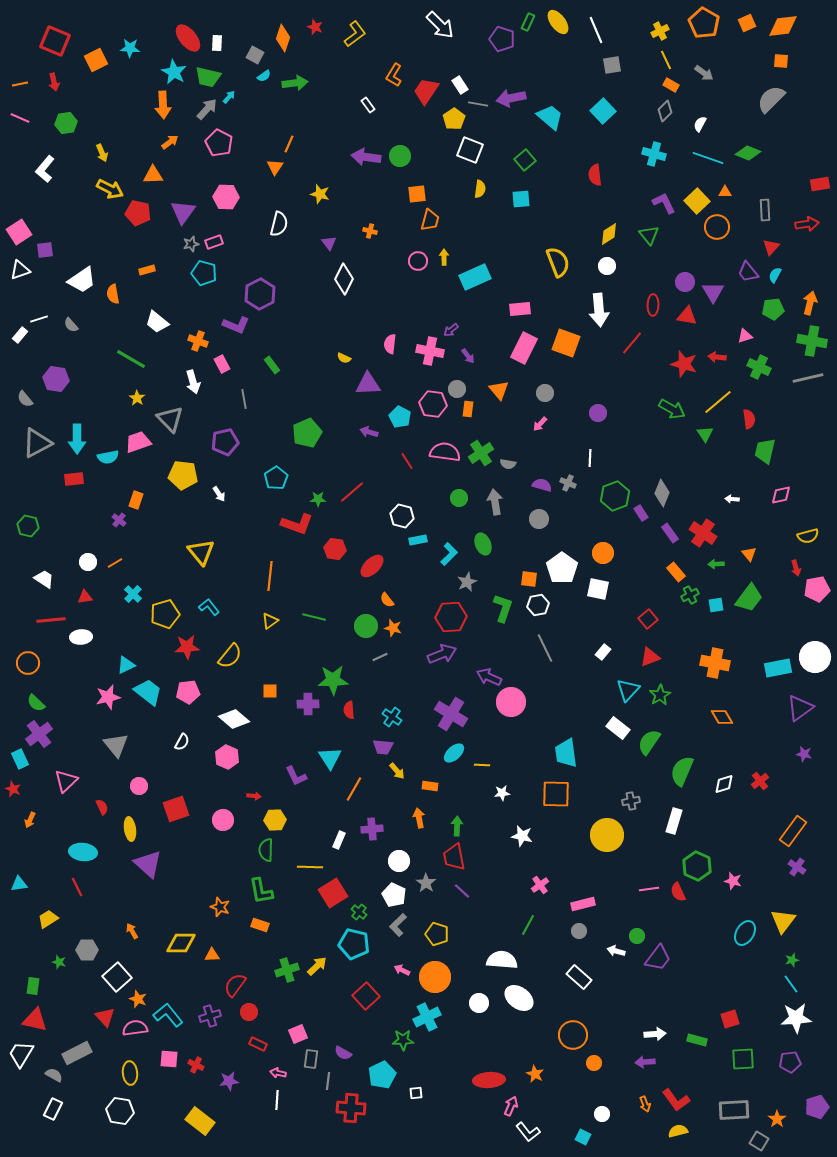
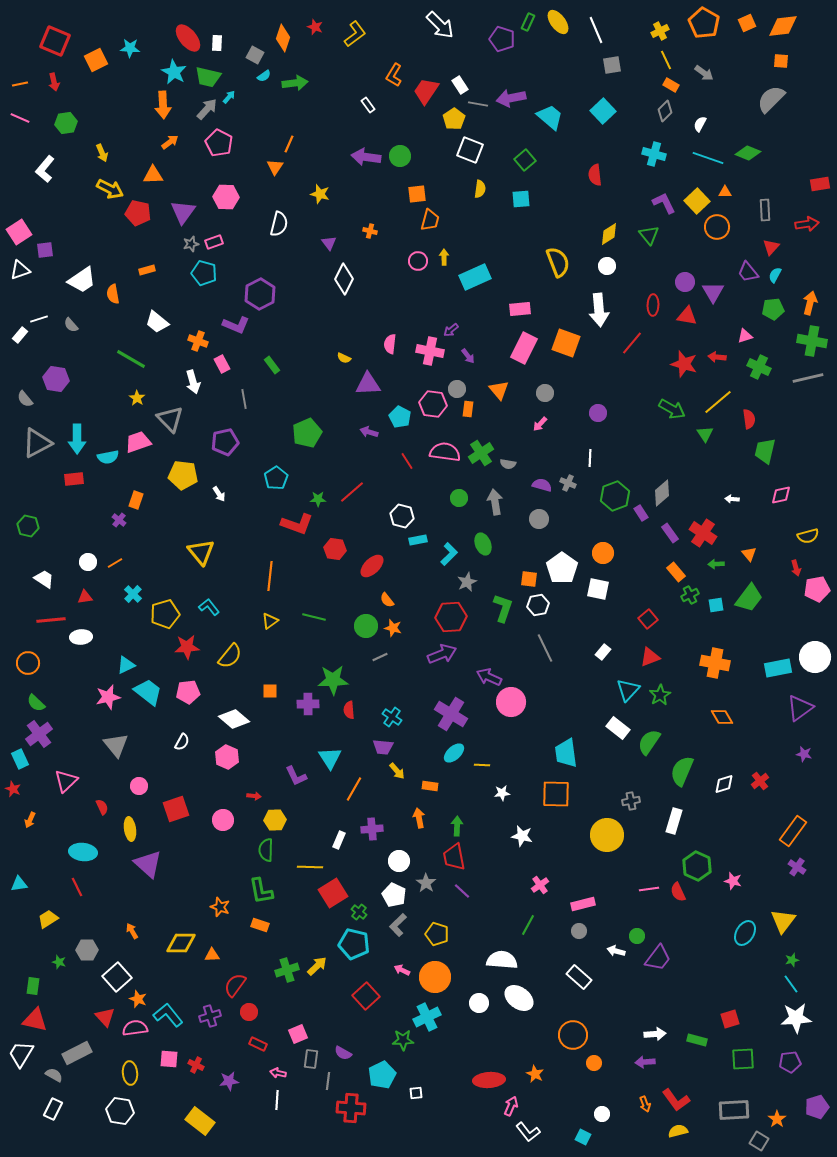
gray diamond at (662, 493): rotated 28 degrees clockwise
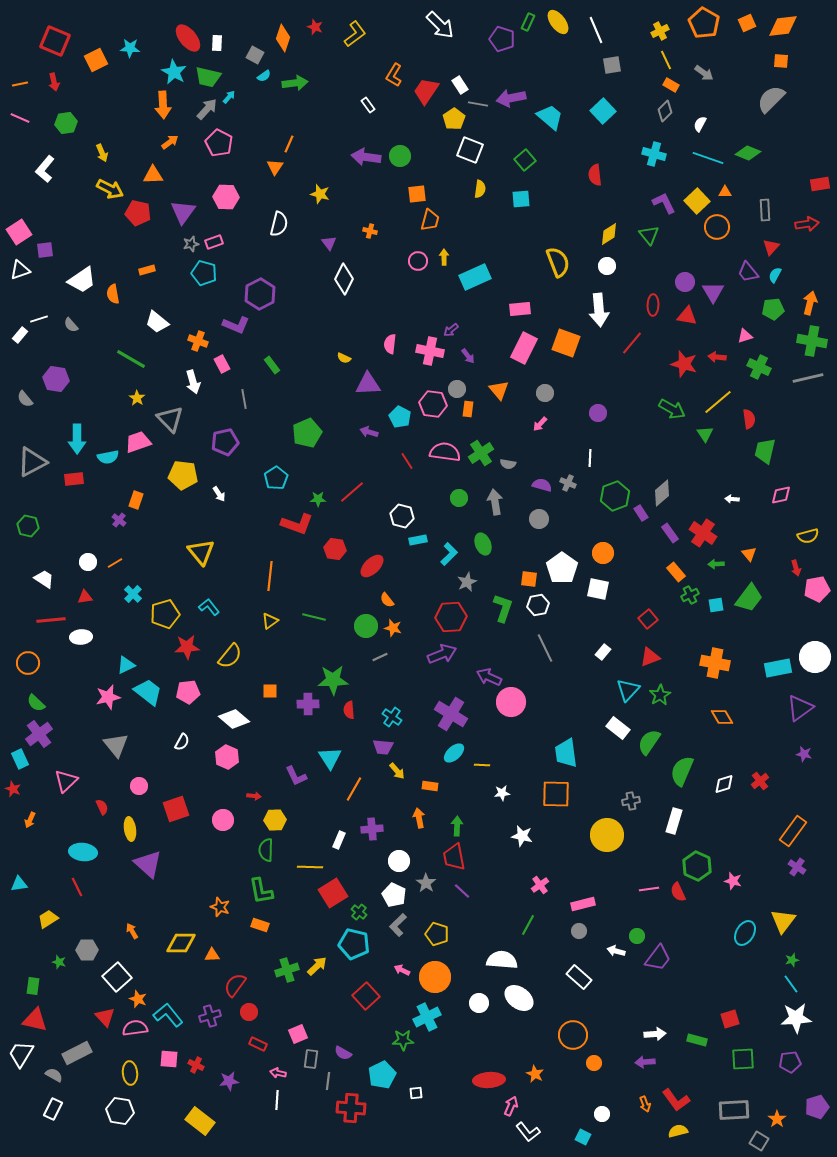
gray triangle at (37, 443): moved 5 px left, 19 px down
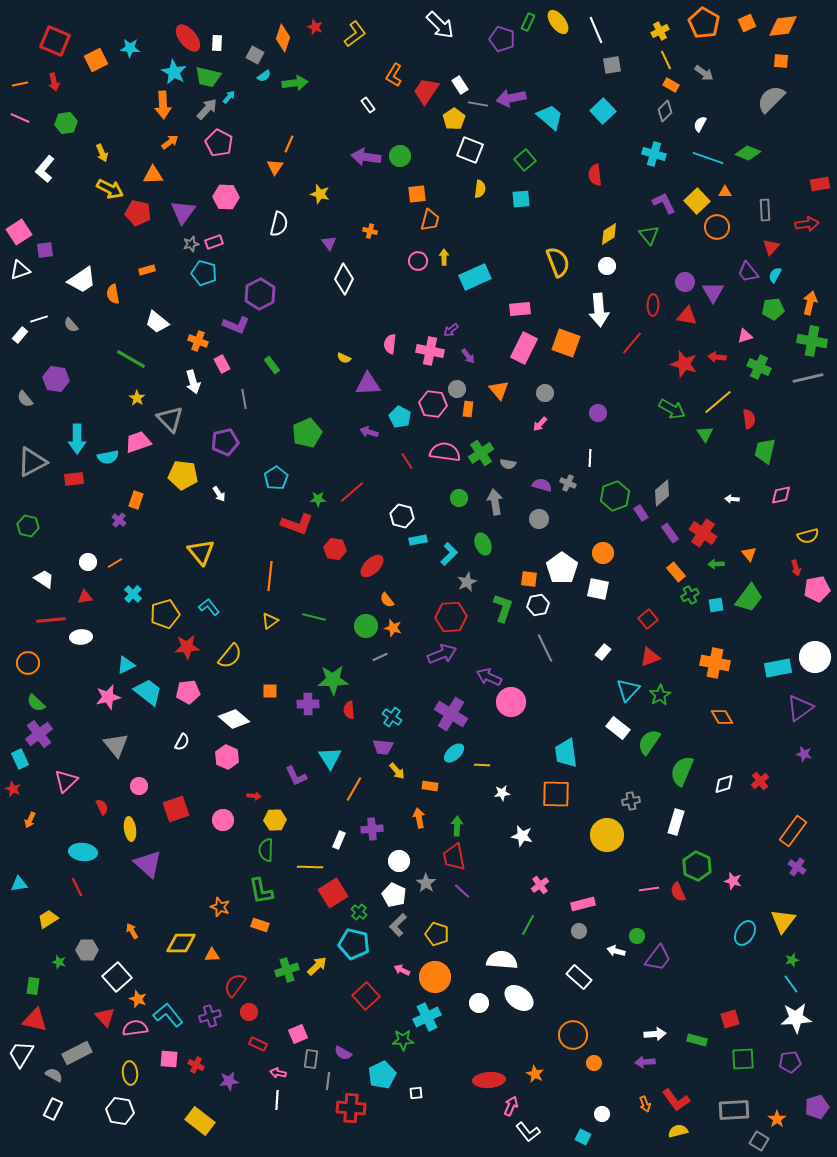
white rectangle at (674, 821): moved 2 px right, 1 px down
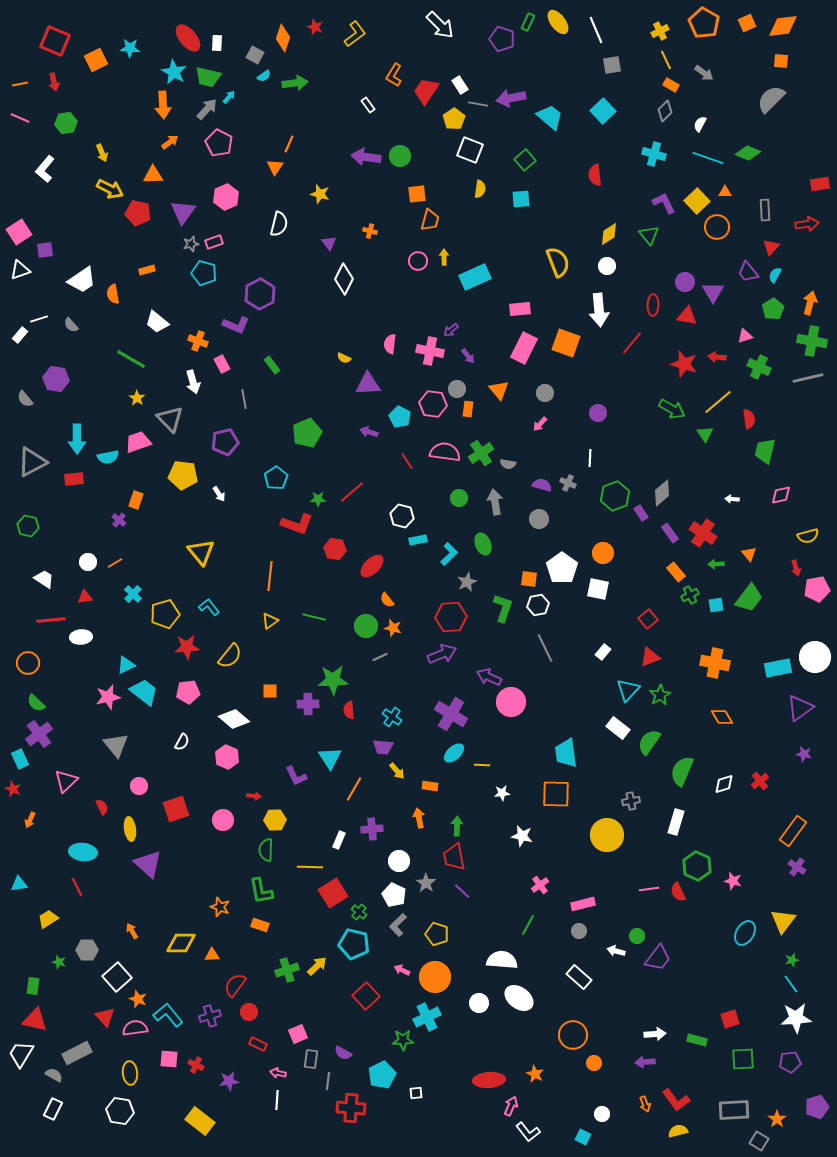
pink hexagon at (226, 197): rotated 25 degrees counterclockwise
green pentagon at (773, 309): rotated 25 degrees counterclockwise
cyan trapezoid at (148, 692): moved 4 px left
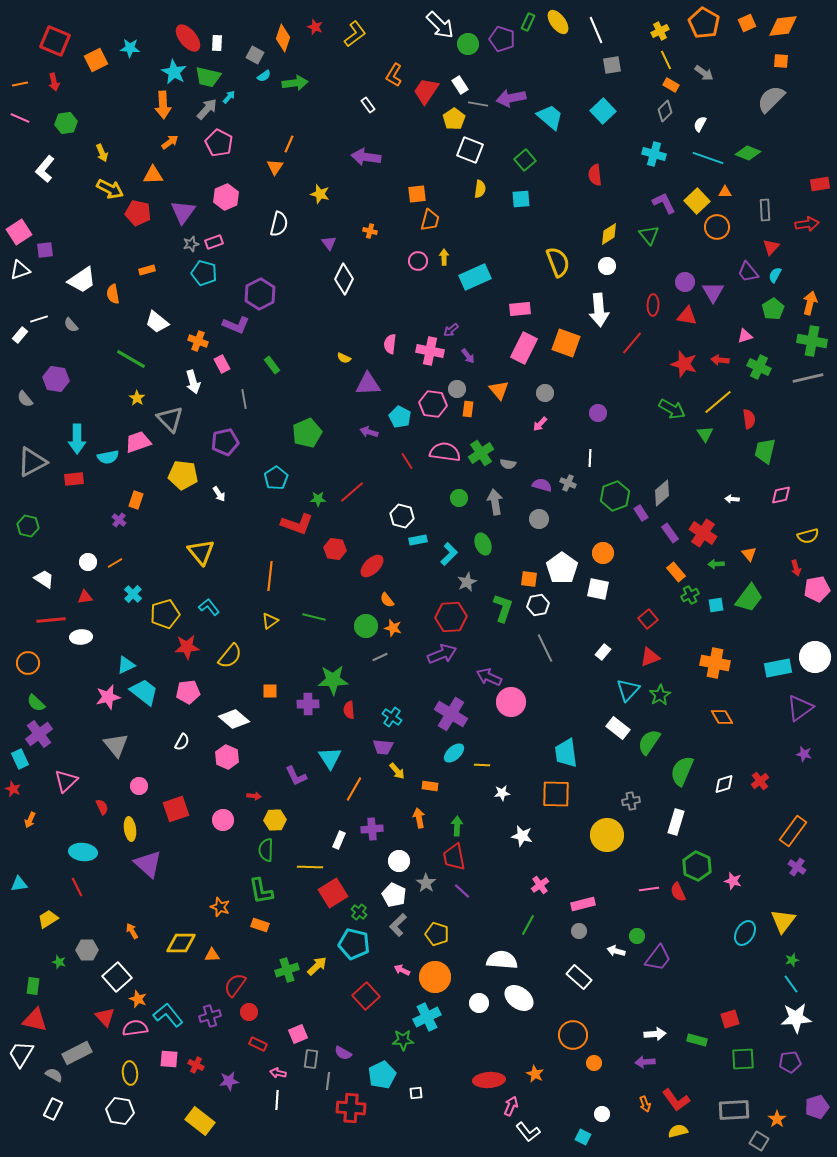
green circle at (400, 156): moved 68 px right, 112 px up
red arrow at (717, 357): moved 3 px right, 3 px down
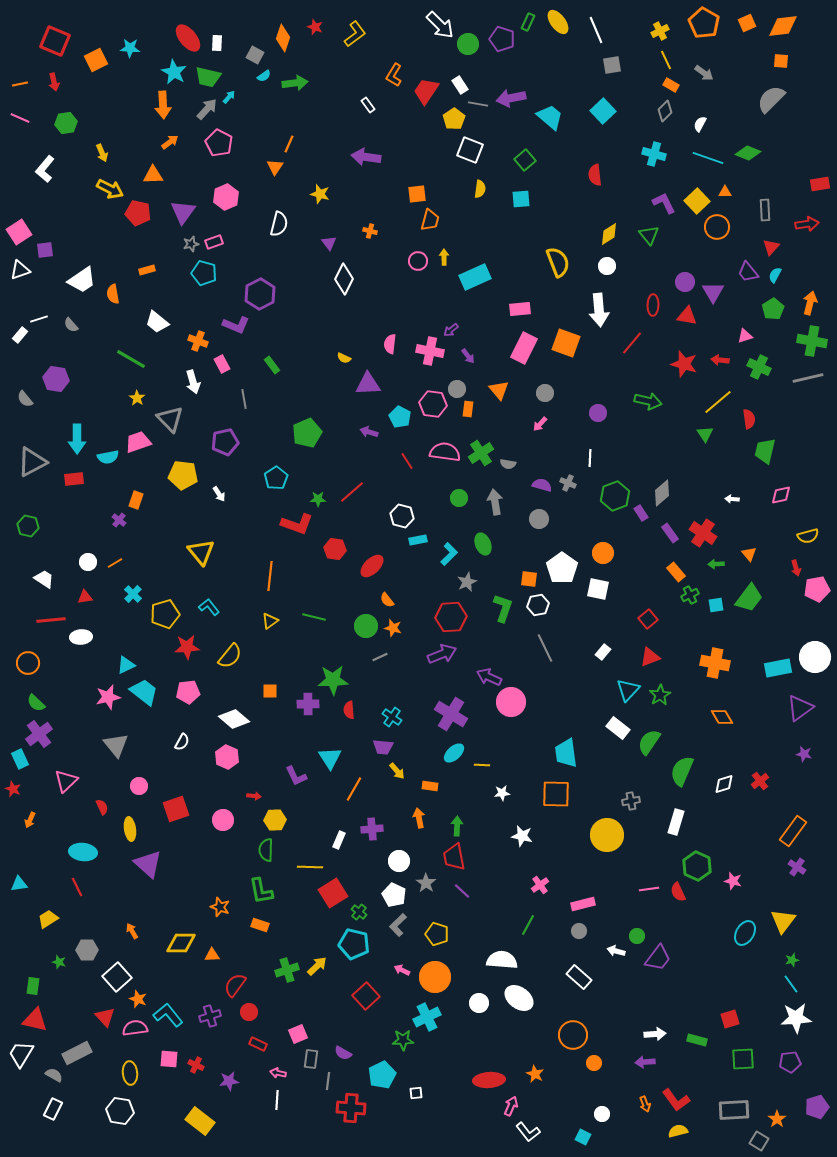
green arrow at (672, 409): moved 24 px left, 8 px up; rotated 16 degrees counterclockwise
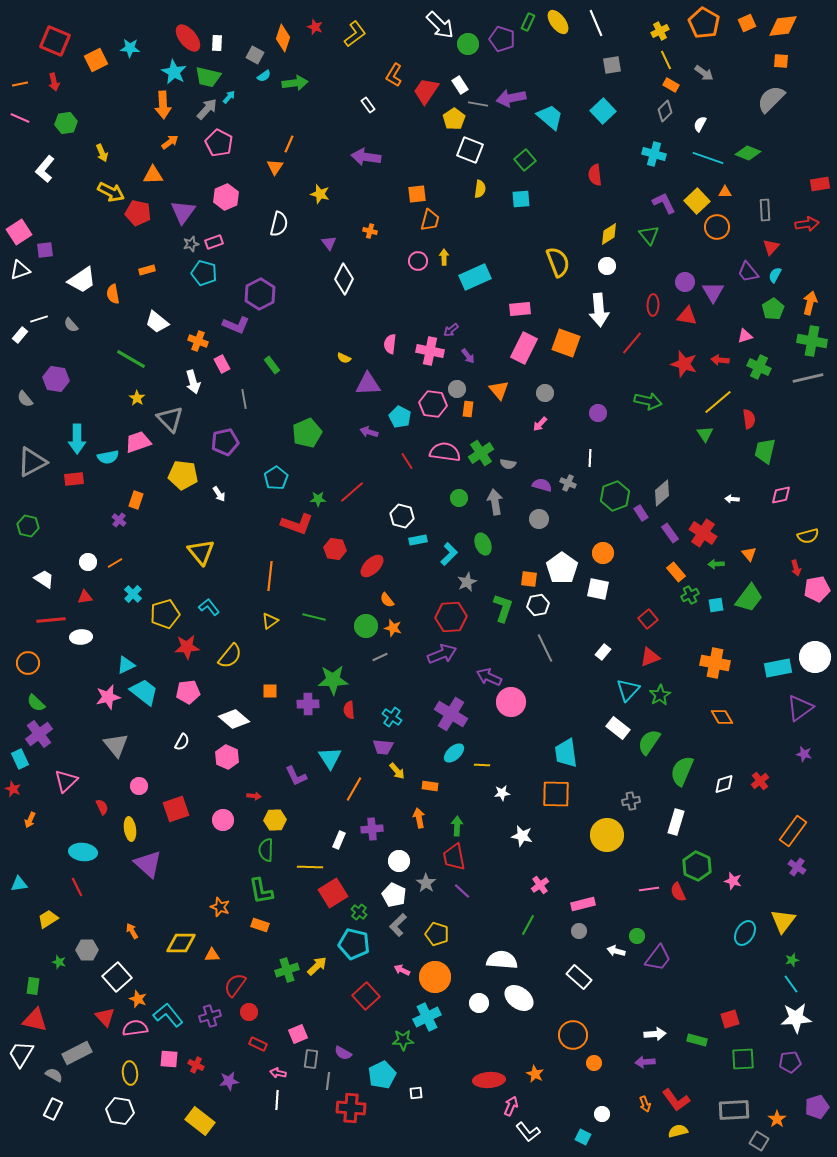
white line at (596, 30): moved 7 px up
yellow arrow at (110, 189): moved 1 px right, 3 px down
